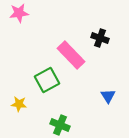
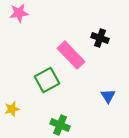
yellow star: moved 7 px left, 5 px down; rotated 21 degrees counterclockwise
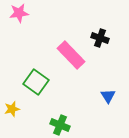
green square: moved 11 px left, 2 px down; rotated 25 degrees counterclockwise
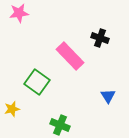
pink rectangle: moved 1 px left, 1 px down
green square: moved 1 px right
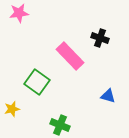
blue triangle: rotated 42 degrees counterclockwise
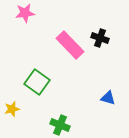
pink star: moved 6 px right
pink rectangle: moved 11 px up
blue triangle: moved 2 px down
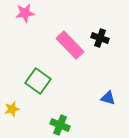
green square: moved 1 px right, 1 px up
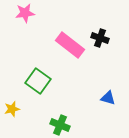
pink rectangle: rotated 8 degrees counterclockwise
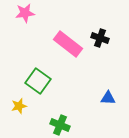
pink rectangle: moved 2 px left, 1 px up
blue triangle: rotated 14 degrees counterclockwise
yellow star: moved 7 px right, 3 px up
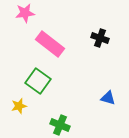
pink rectangle: moved 18 px left
blue triangle: rotated 14 degrees clockwise
